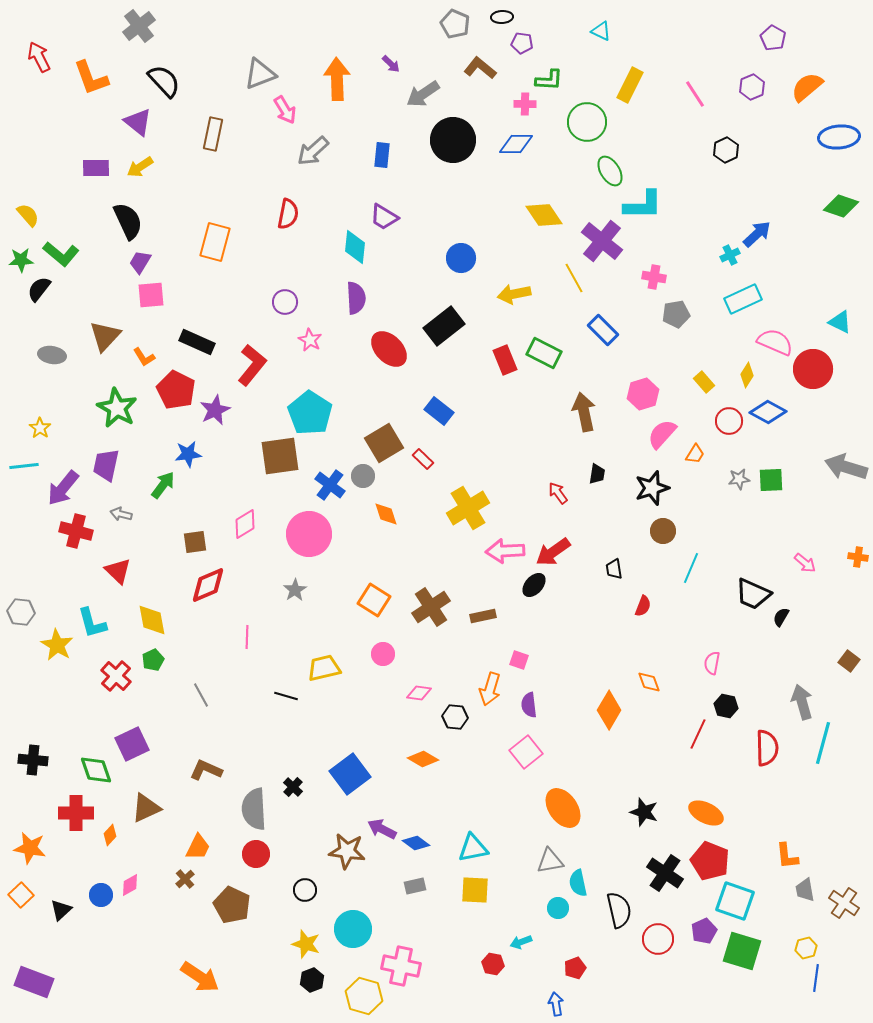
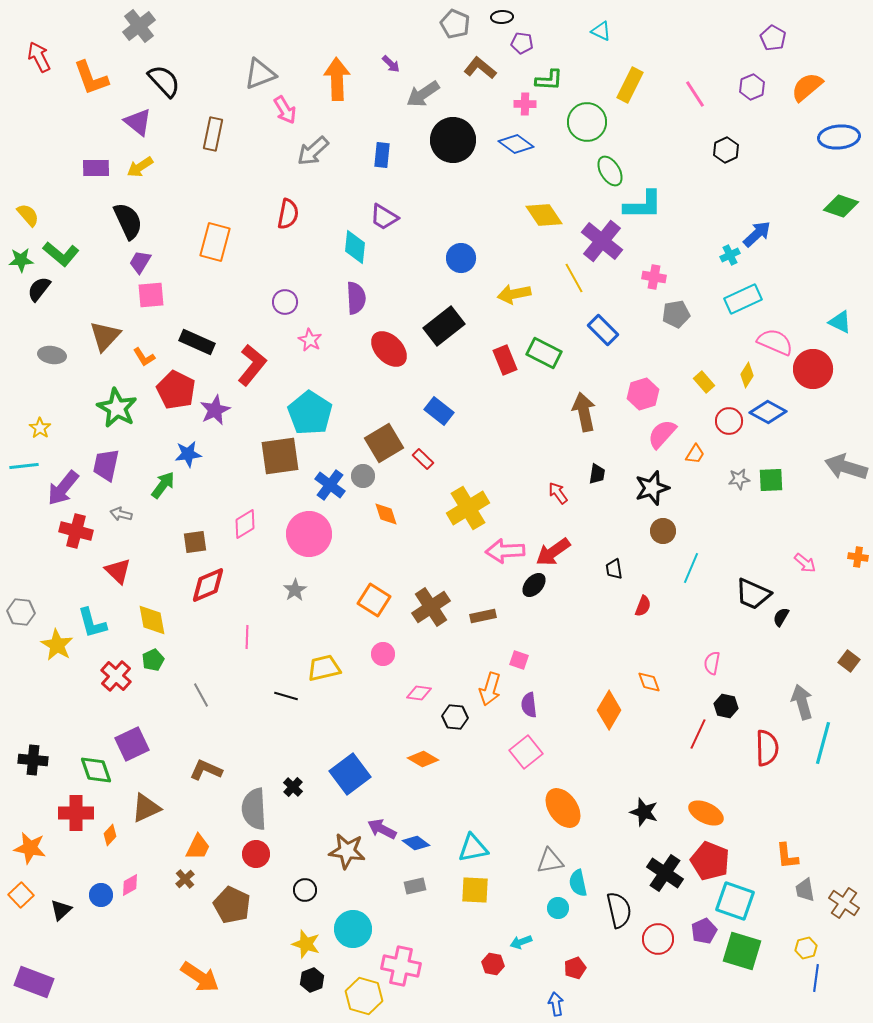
blue diamond at (516, 144): rotated 36 degrees clockwise
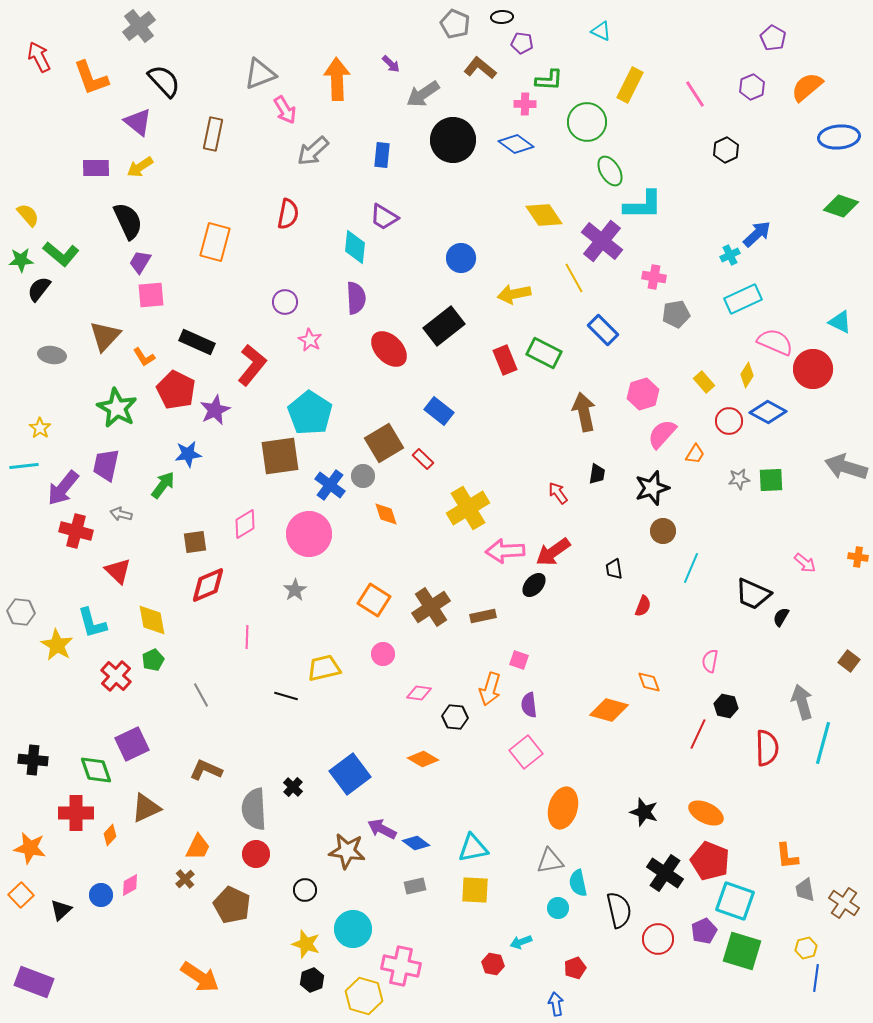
pink semicircle at (712, 663): moved 2 px left, 2 px up
orange diamond at (609, 710): rotated 75 degrees clockwise
orange ellipse at (563, 808): rotated 51 degrees clockwise
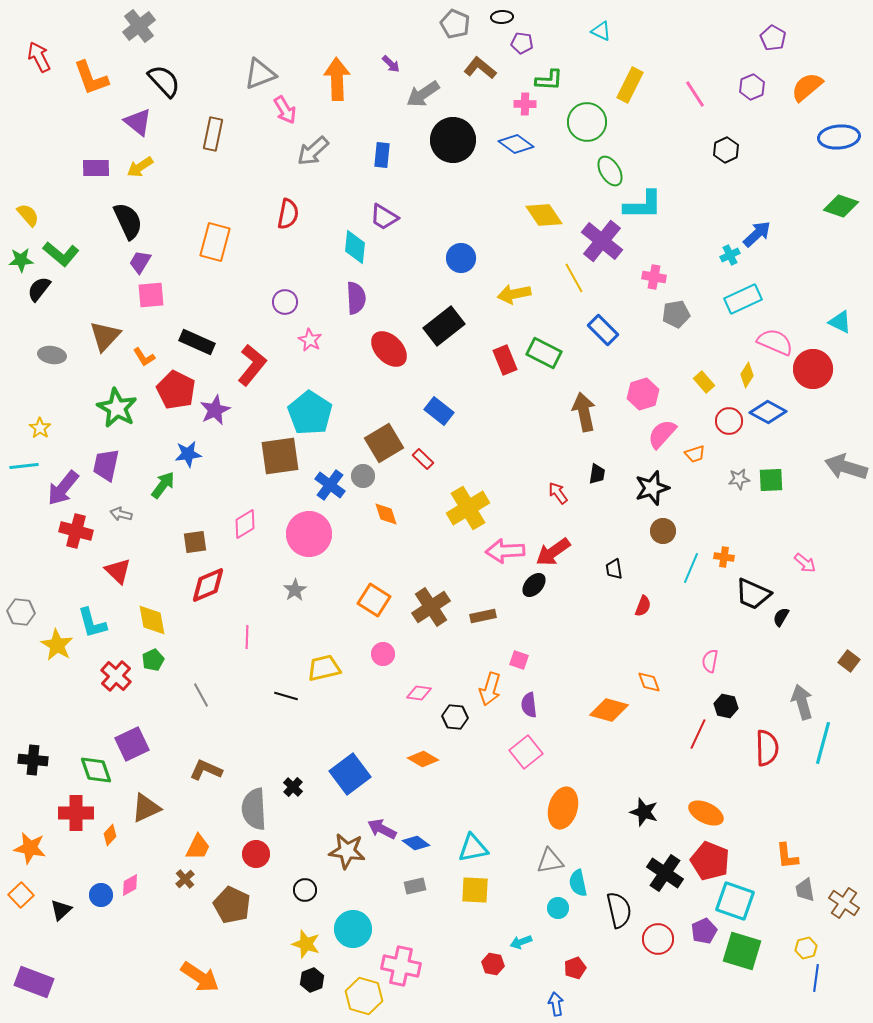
orange trapezoid at (695, 454): rotated 40 degrees clockwise
orange cross at (858, 557): moved 134 px left
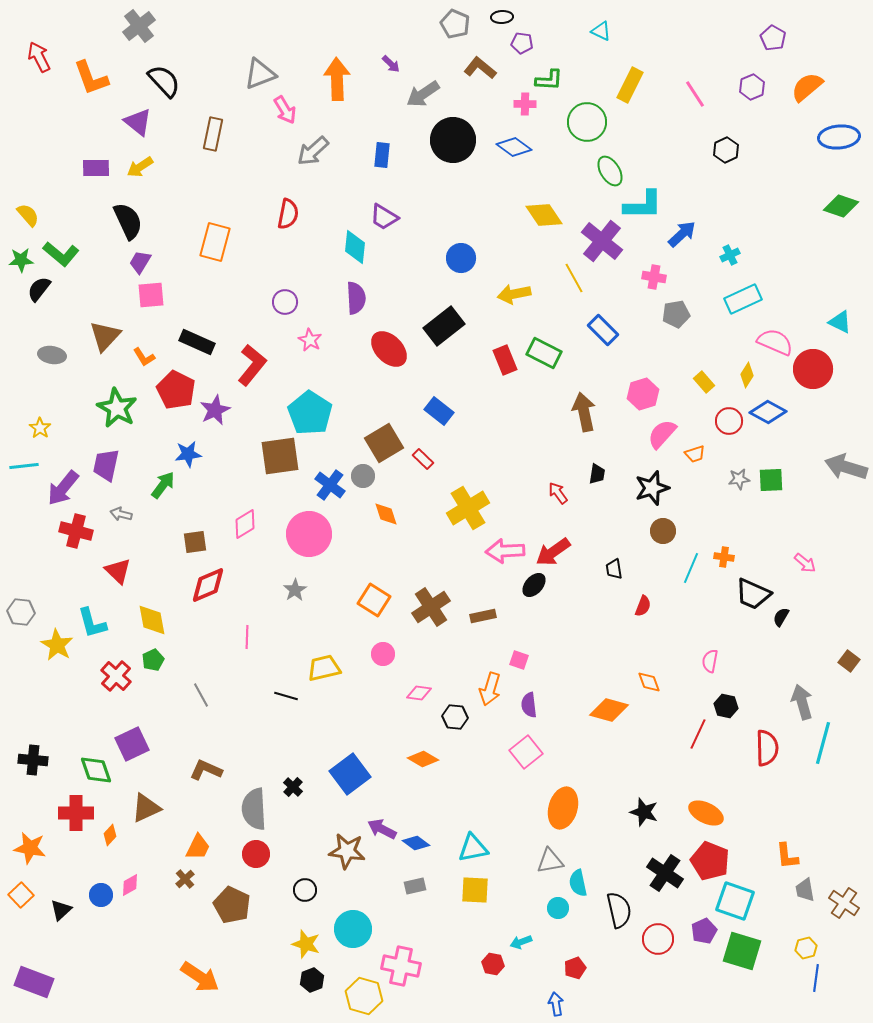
blue diamond at (516, 144): moved 2 px left, 3 px down
blue arrow at (757, 234): moved 75 px left
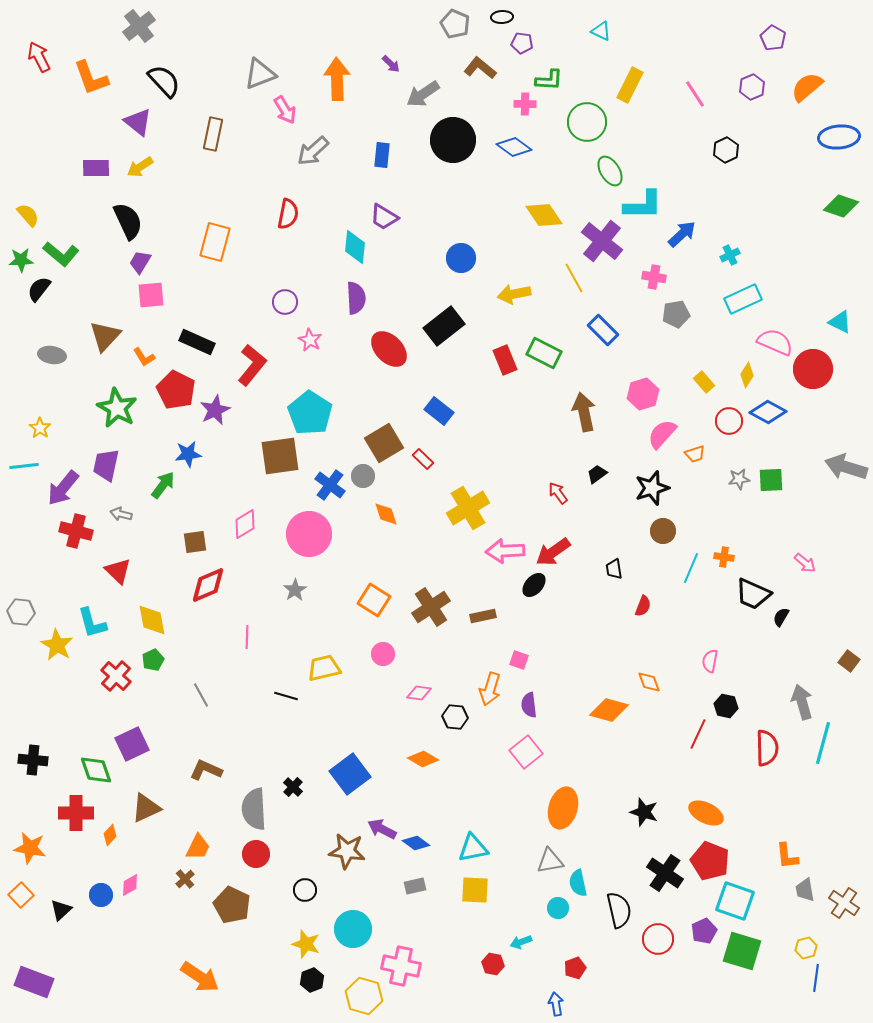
black trapezoid at (597, 474): rotated 135 degrees counterclockwise
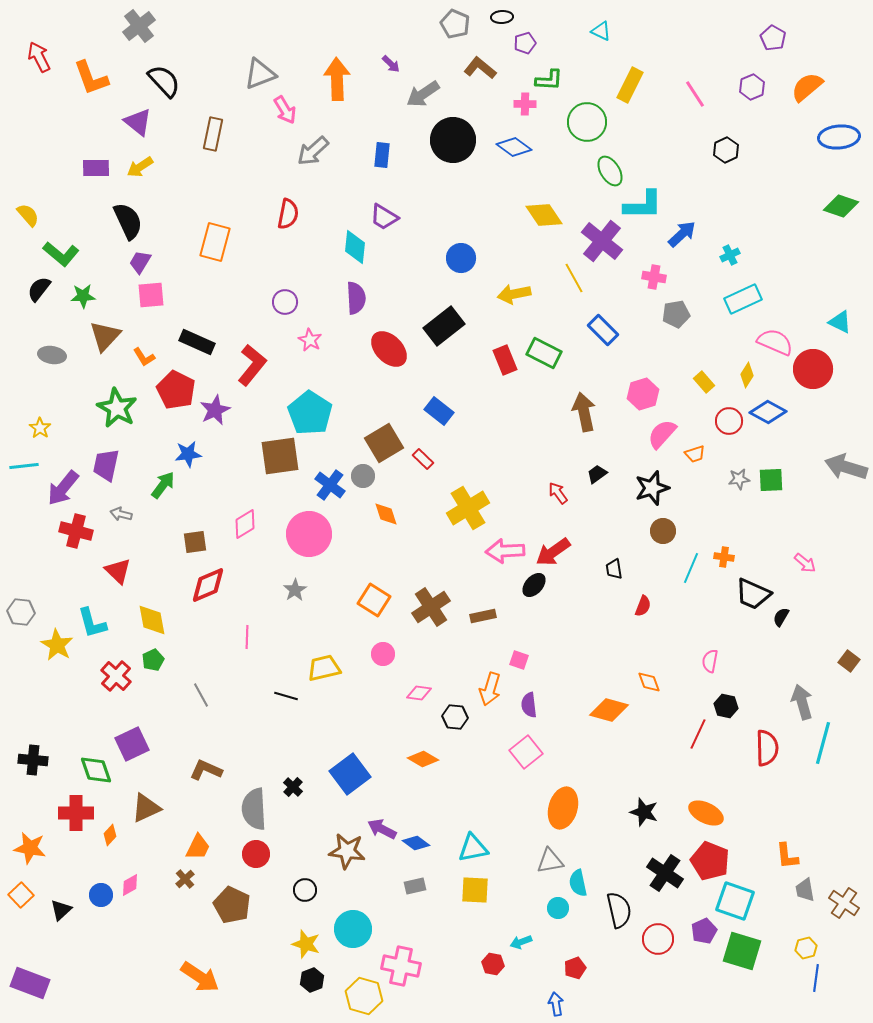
purple pentagon at (522, 43): moved 3 px right; rotated 25 degrees counterclockwise
green star at (21, 260): moved 62 px right, 36 px down
purple rectangle at (34, 982): moved 4 px left, 1 px down
